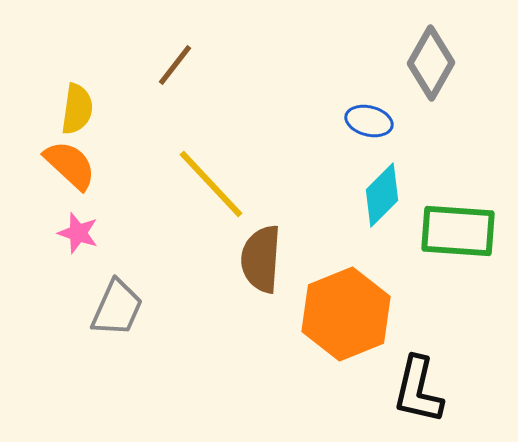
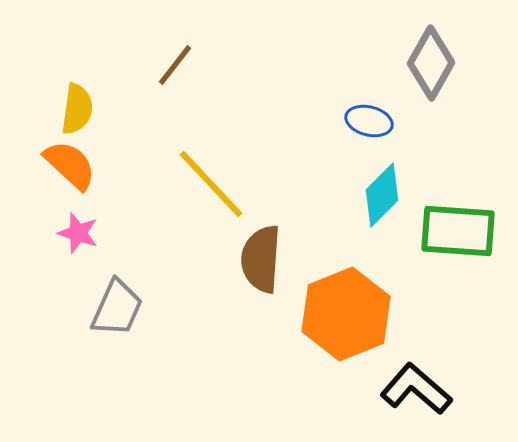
black L-shape: moved 2 px left, 1 px up; rotated 118 degrees clockwise
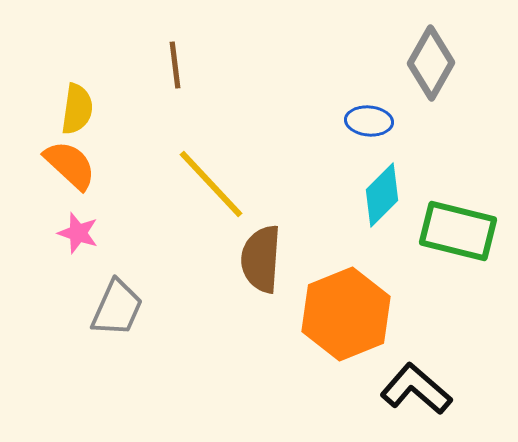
brown line: rotated 45 degrees counterclockwise
blue ellipse: rotated 9 degrees counterclockwise
green rectangle: rotated 10 degrees clockwise
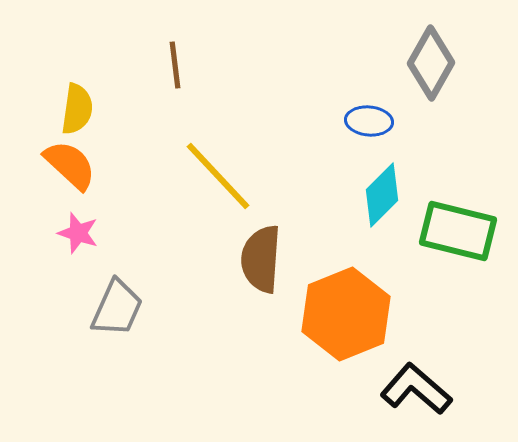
yellow line: moved 7 px right, 8 px up
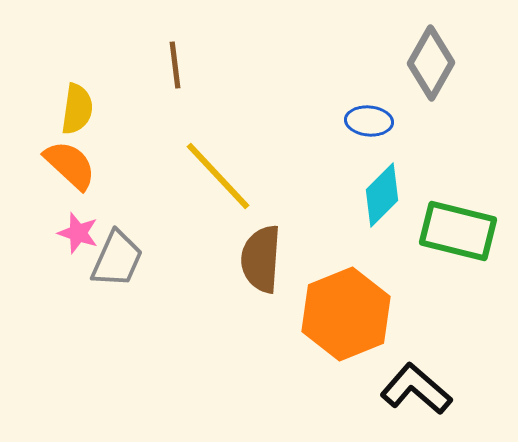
gray trapezoid: moved 49 px up
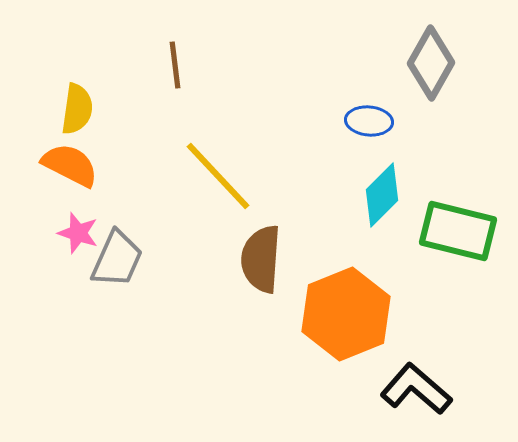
orange semicircle: rotated 16 degrees counterclockwise
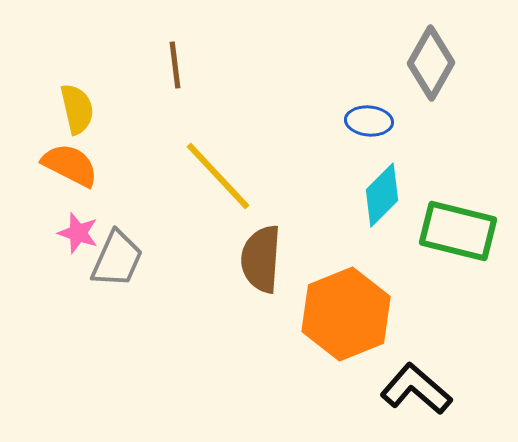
yellow semicircle: rotated 21 degrees counterclockwise
